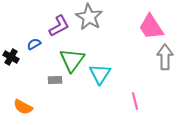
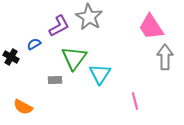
green triangle: moved 2 px right, 2 px up
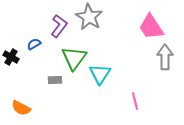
purple L-shape: rotated 25 degrees counterclockwise
orange semicircle: moved 2 px left, 1 px down
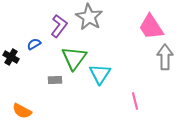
orange semicircle: moved 1 px right, 3 px down
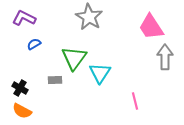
purple L-shape: moved 35 px left, 8 px up; rotated 100 degrees counterclockwise
black cross: moved 9 px right, 31 px down
cyan triangle: moved 1 px up
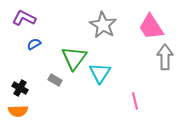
gray star: moved 14 px right, 8 px down
gray rectangle: rotated 32 degrees clockwise
orange semicircle: moved 4 px left; rotated 30 degrees counterclockwise
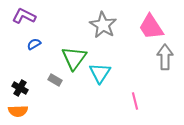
purple L-shape: moved 2 px up
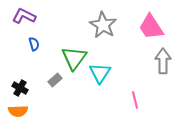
blue semicircle: rotated 104 degrees clockwise
gray arrow: moved 2 px left, 4 px down
gray rectangle: rotated 72 degrees counterclockwise
pink line: moved 1 px up
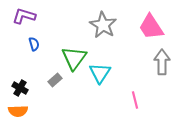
purple L-shape: rotated 10 degrees counterclockwise
gray arrow: moved 1 px left, 1 px down
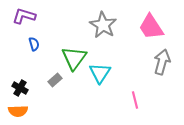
gray arrow: rotated 15 degrees clockwise
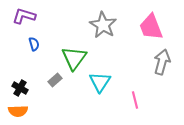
pink trapezoid: rotated 12 degrees clockwise
cyan triangle: moved 9 px down
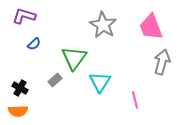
blue semicircle: rotated 64 degrees clockwise
